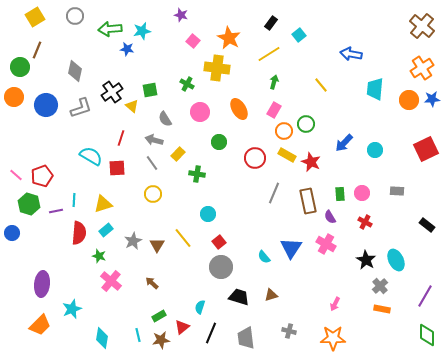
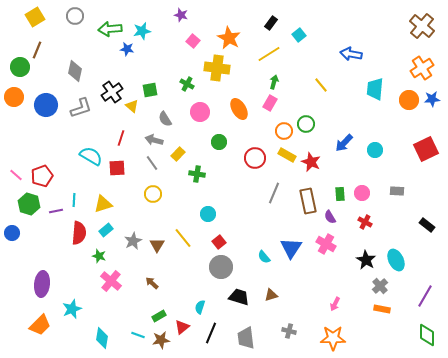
pink rectangle at (274, 110): moved 4 px left, 7 px up
cyan line at (138, 335): rotated 56 degrees counterclockwise
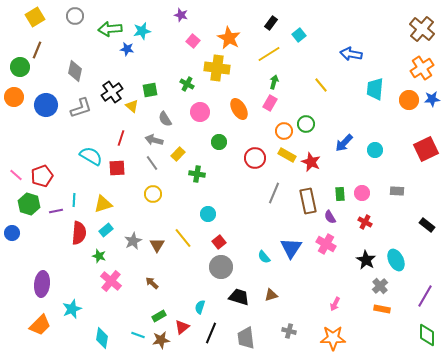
brown cross at (422, 26): moved 3 px down
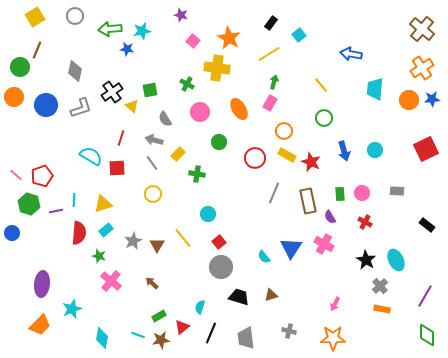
green circle at (306, 124): moved 18 px right, 6 px up
blue arrow at (344, 143): moved 8 px down; rotated 60 degrees counterclockwise
pink cross at (326, 244): moved 2 px left
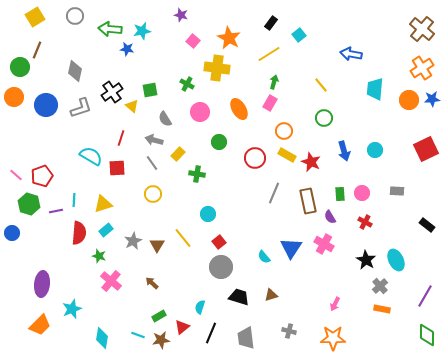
green arrow at (110, 29): rotated 10 degrees clockwise
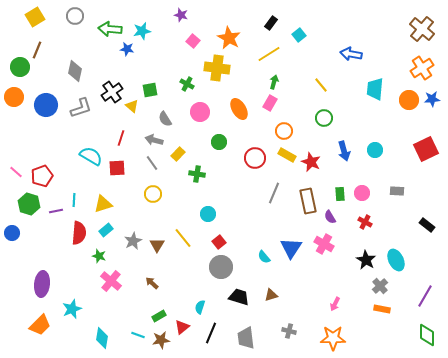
pink line at (16, 175): moved 3 px up
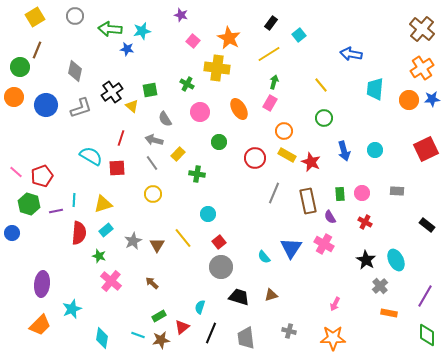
orange rectangle at (382, 309): moved 7 px right, 4 px down
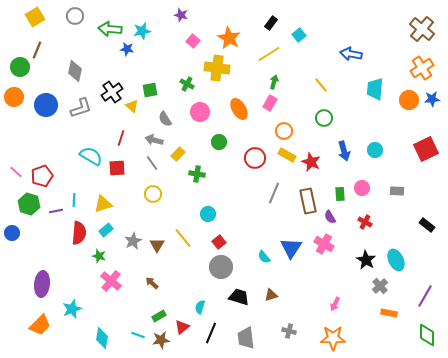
pink circle at (362, 193): moved 5 px up
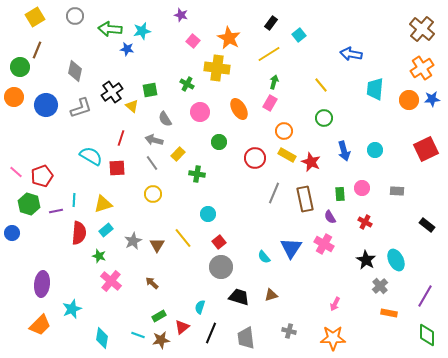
brown rectangle at (308, 201): moved 3 px left, 2 px up
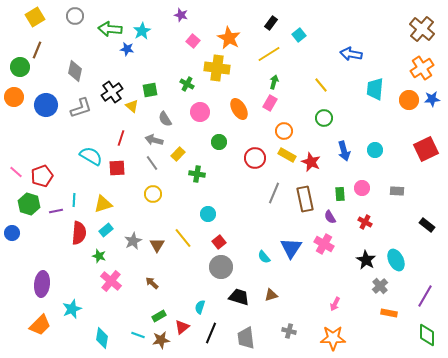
cyan star at (142, 31): rotated 18 degrees counterclockwise
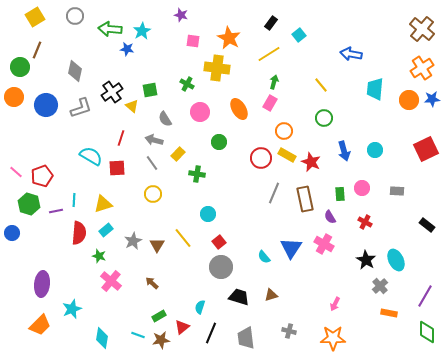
pink square at (193, 41): rotated 32 degrees counterclockwise
red circle at (255, 158): moved 6 px right
green diamond at (427, 335): moved 3 px up
